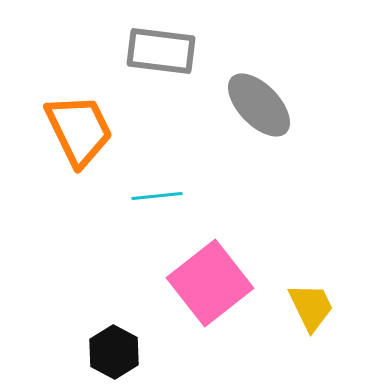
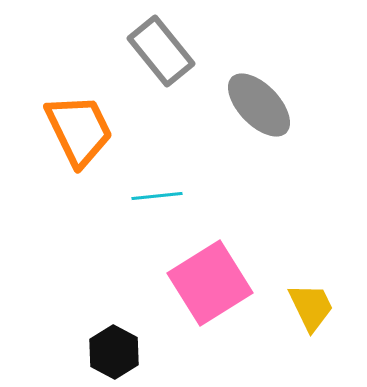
gray rectangle: rotated 44 degrees clockwise
pink square: rotated 6 degrees clockwise
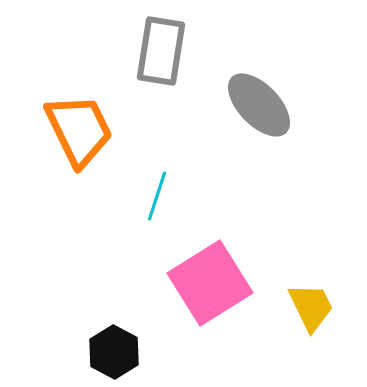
gray rectangle: rotated 48 degrees clockwise
cyan line: rotated 66 degrees counterclockwise
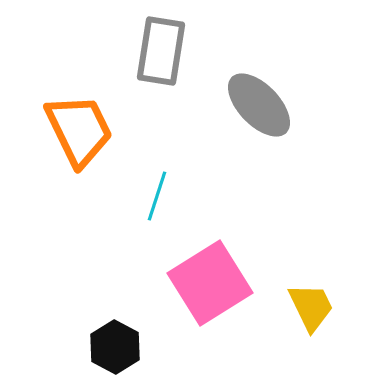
black hexagon: moved 1 px right, 5 px up
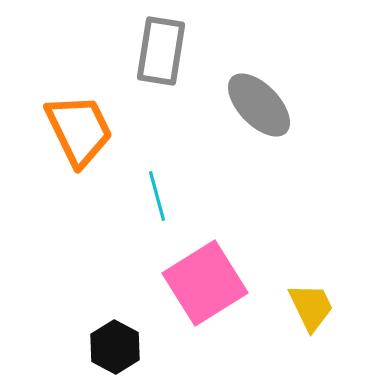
cyan line: rotated 33 degrees counterclockwise
pink square: moved 5 px left
